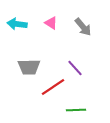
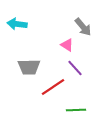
pink triangle: moved 16 px right, 22 px down
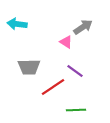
gray arrow: rotated 84 degrees counterclockwise
pink triangle: moved 1 px left, 3 px up
purple line: moved 3 px down; rotated 12 degrees counterclockwise
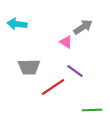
green line: moved 16 px right
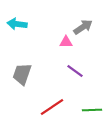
pink triangle: rotated 32 degrees counterclockwise
gray trapezoid: moved 7 px left, 7 px down; rotated 110 degrees clockwise
red line: moved 1 px left, 20 px down
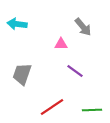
gray arrow: rotated 84 degrees clockwise
pink triangle: moved 5 px left, 2 px down
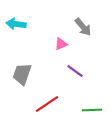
cyan arrow: moved 1 px left
pink triangle: rotated 24 degrees counterclockwise
red line: moved 5 px left, 3 px up
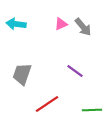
pink triangle: moved 20 px up
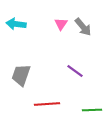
pink triangle: rotated 32 degrees counterclockwise
gray trapezoid: moved 1 px left, 1 px down
red line: rotated 30 degrees clockwise
